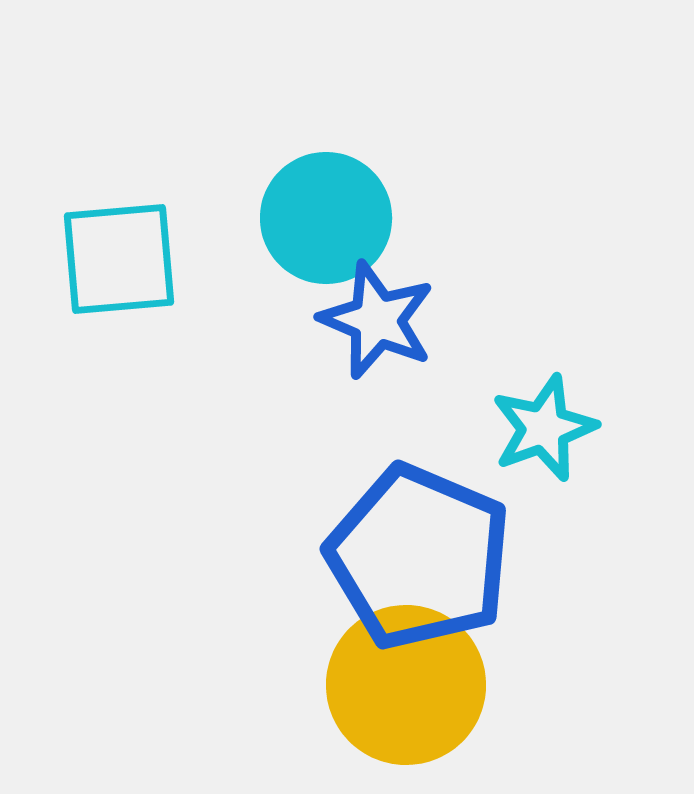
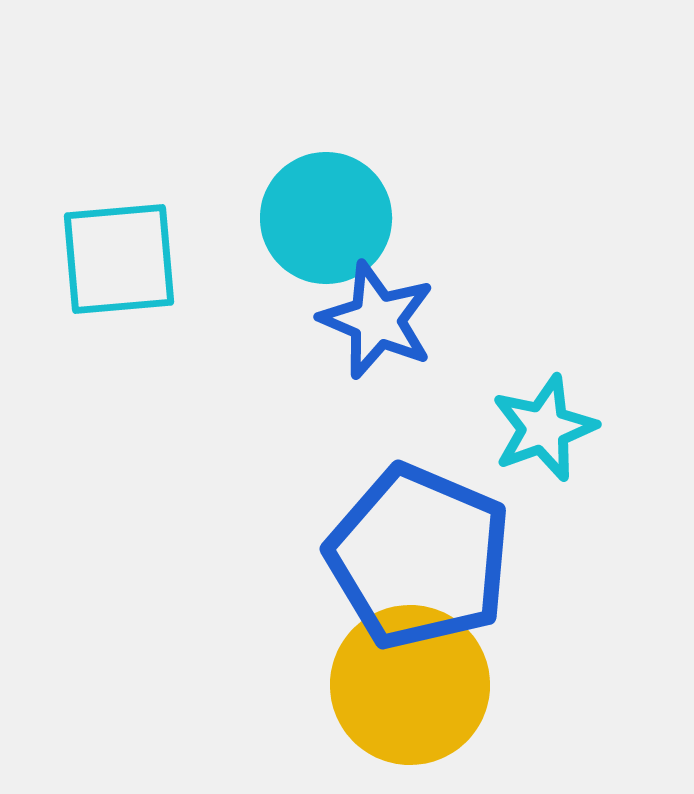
yellow circle: moved 4 px right
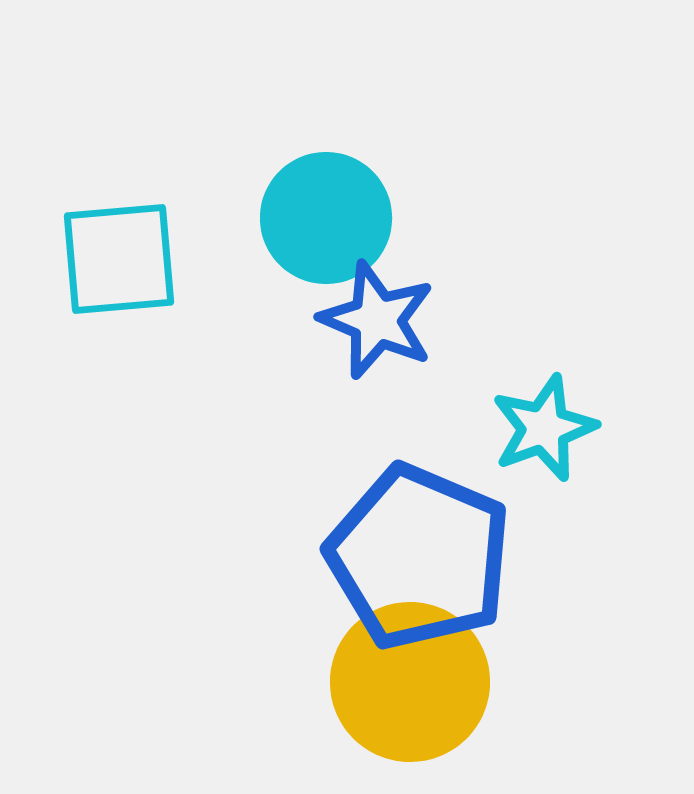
yellow circle: moved 3 px up
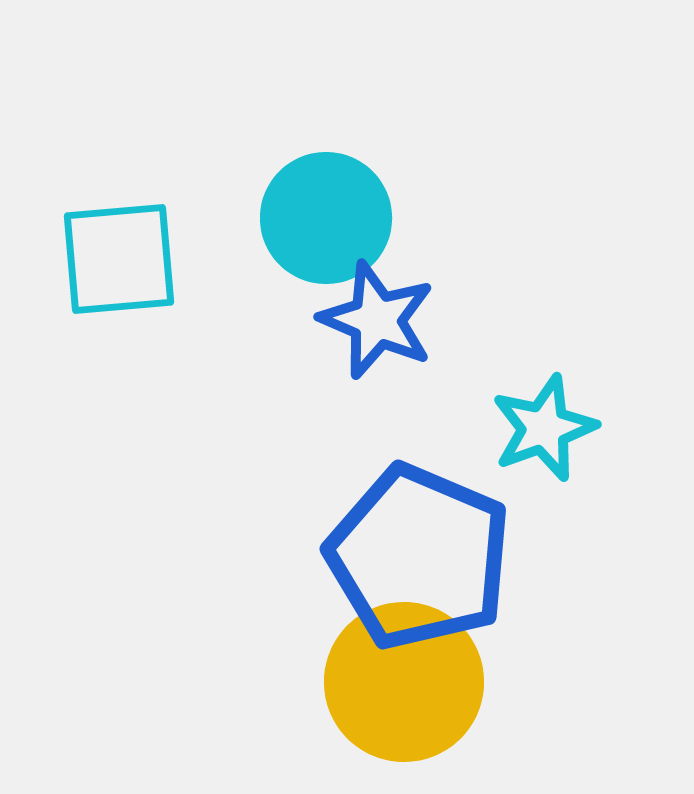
yellow circle: moved 6 px left
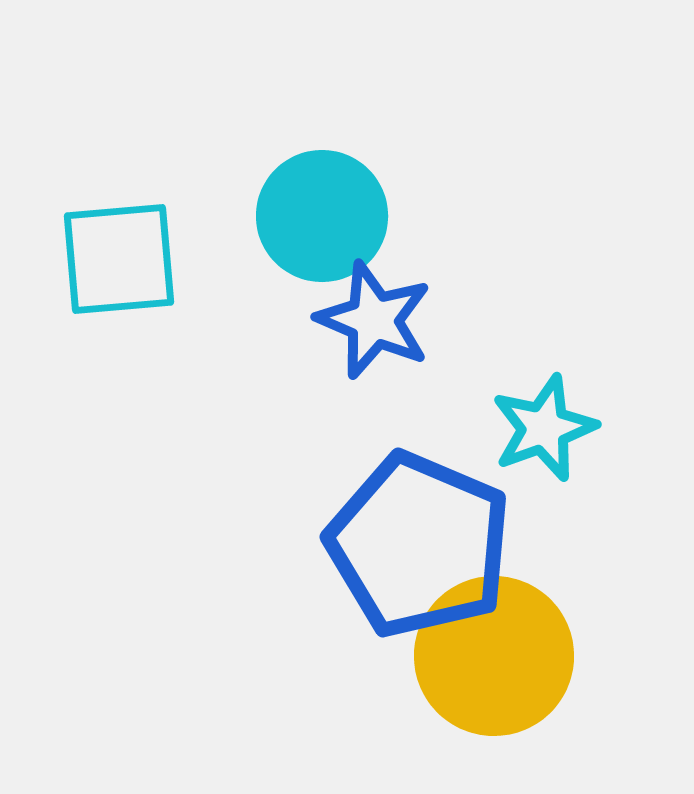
cyan circle: moved 4 px left, 2 px up
blue star: moved 3 px left
blue pentagon: moved 12 px up
yellow circle: moved 90 px right, 26 px up
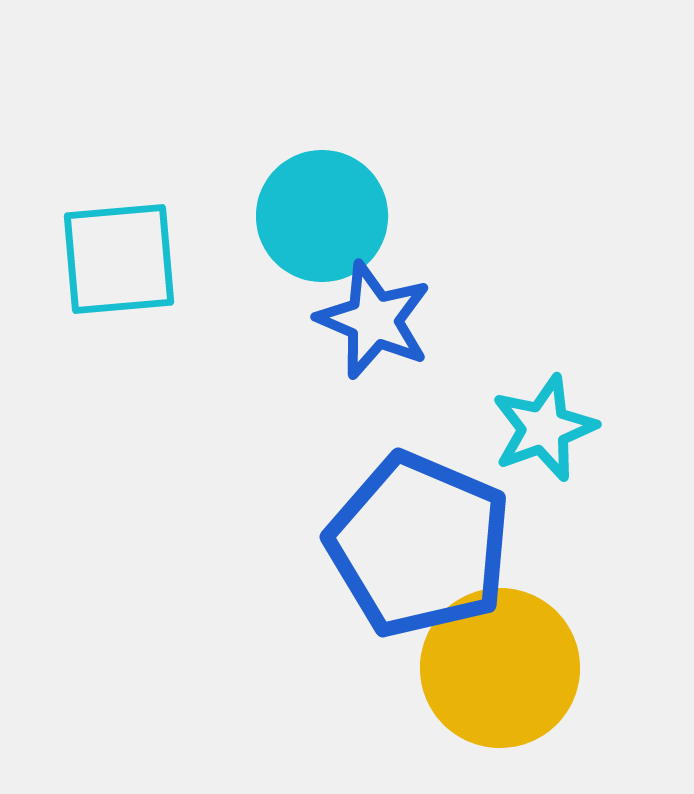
yellow circle: moved 6 px right, 12 px down
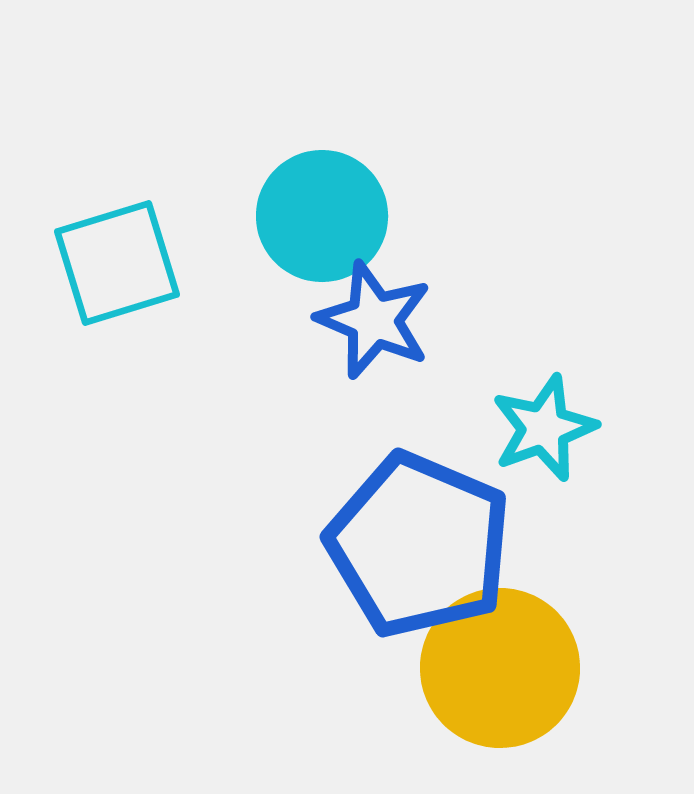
cyan square: moved 2 px left, 4 px down; rotated 12 degrees counterclockwise
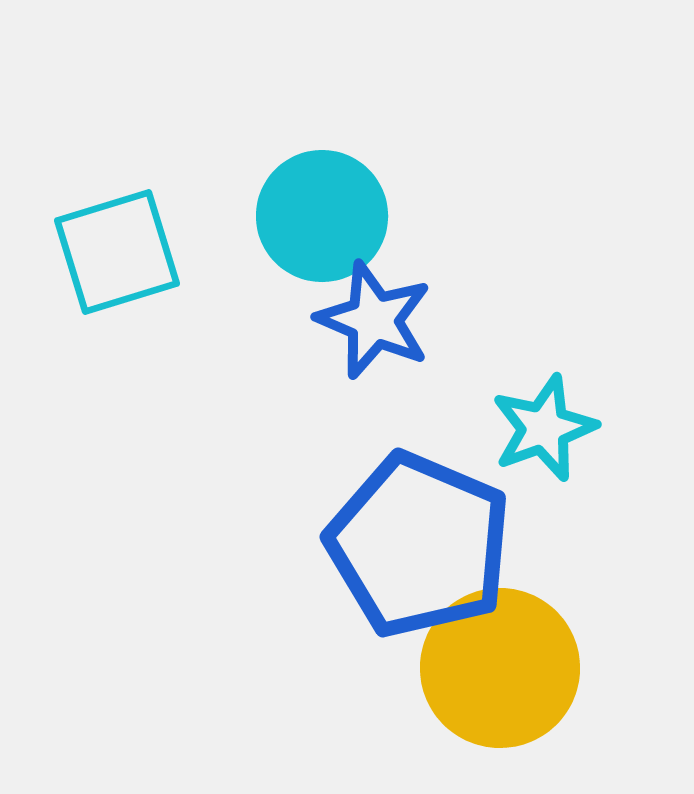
cyan square: moved 11 px up
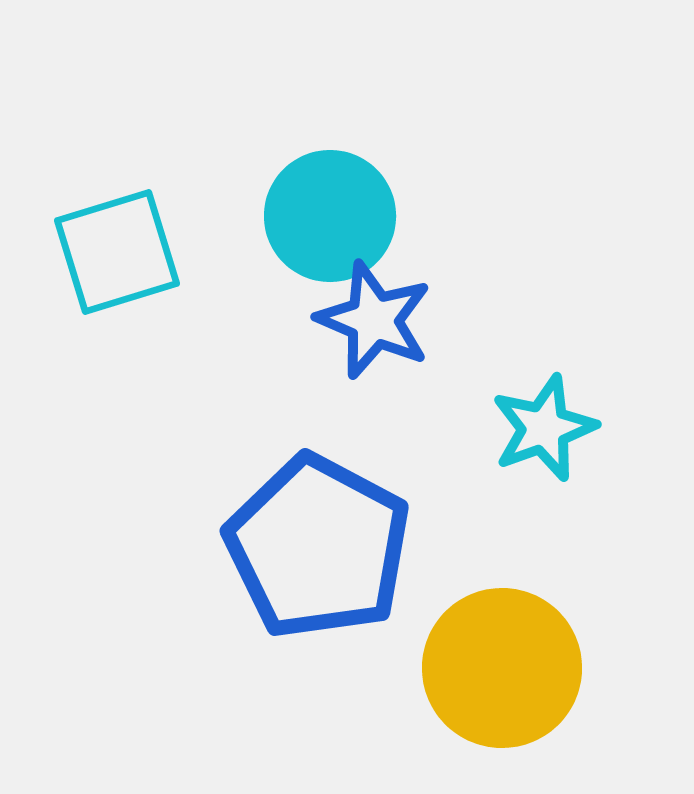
cyan circle: moved 8 px right
blue pentagon: moved 101 px left, 2 px down; rotated 5 degrees clockwise
yellow circle: moved 2 px right
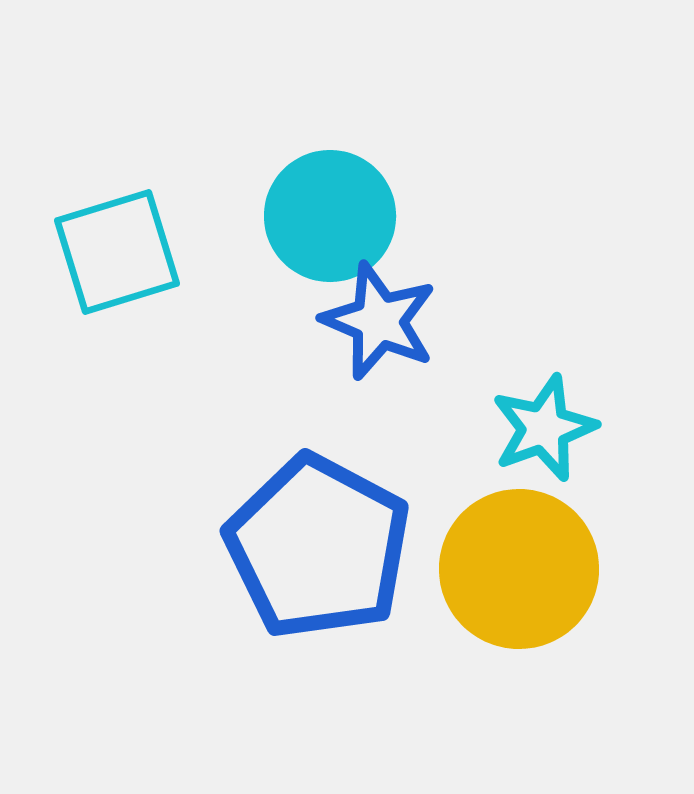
blue star: moved 5 px right, 1 px down
yellow circle: moved 17 px right, 99 px up
